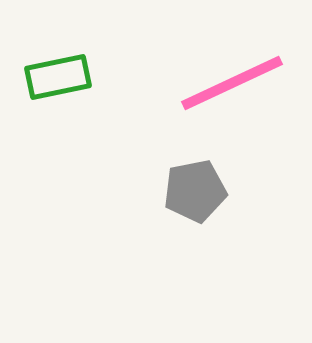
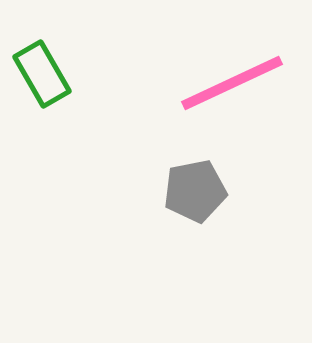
green rectangle: moved 16 px left, 3 px up; rotated 72 degrees clockwise
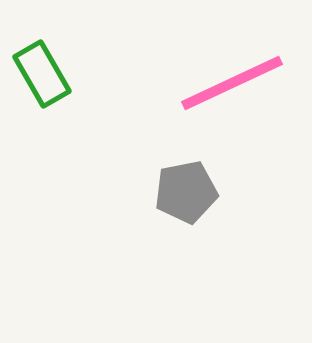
gray pentagon: moved 9 px left, 1 px down
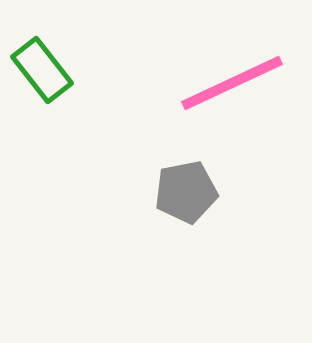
green rectangle: moved 4 px up; rotated 8 degrees counterclockwise
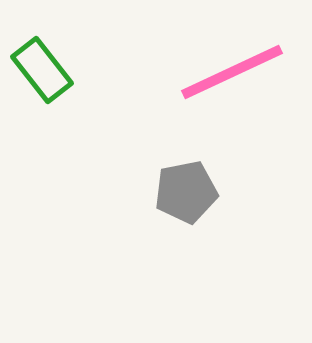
pink line: moved 11 px up
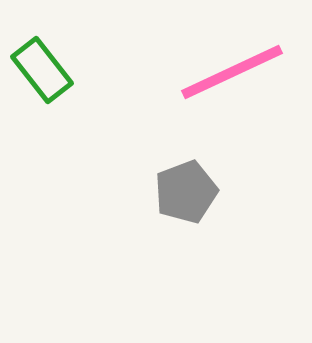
gray pentagon: rotated 10 degrees counterclockwise
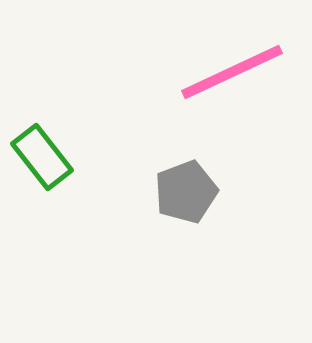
green rectangle: moved 87 px down
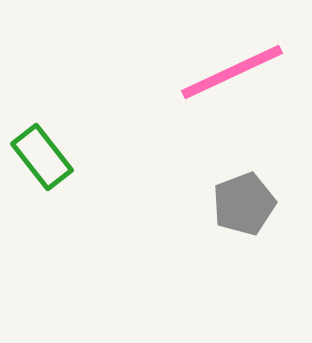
gray pentagon: moved 58 px right, 12 px down
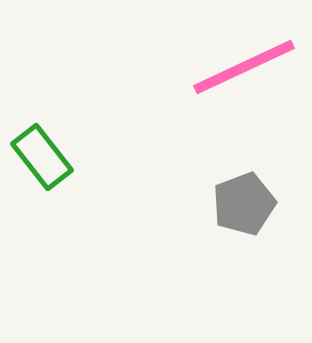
pink line: moved 12 px right, 5 px up
